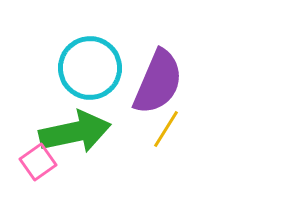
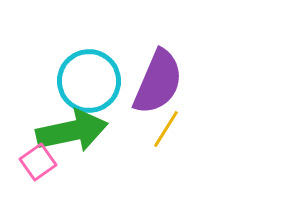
cyan circle: moved 1 px left, 13 px down
green arrow: moved 3 px left, 1 px up
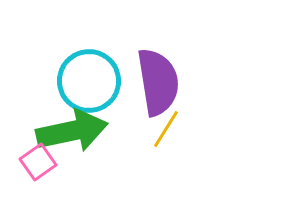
purple semicircle: rotated 32 degrees counterclockwise
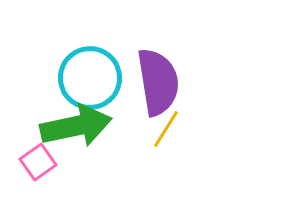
cyan circle: moved 1 px right, 3 px up
green arrow: moved 4 px right, 5 px up
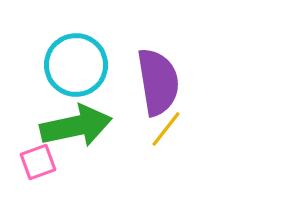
cyan circle: moved 14 px left, 13 px up
yellow line: rotated 6 degrees clockwise
pink square: rotated 15 degrees clockwise
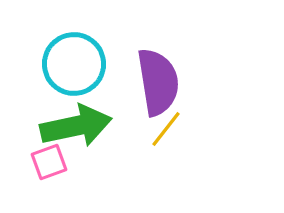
cyan circle: moved 2 px left, 1 px up
pink square: moved 11 px right
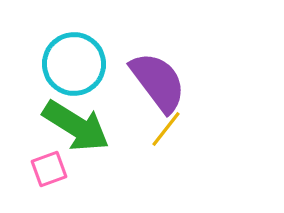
purple semicircle: rotated 28 degrees counterclockwise
green arrow: rotated 44 degrees clockwise
pink square: moved 7 px down
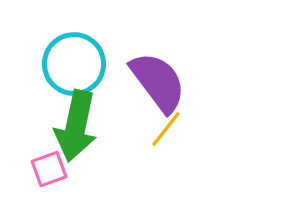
green arrow: rotated 70 degrees clockwise
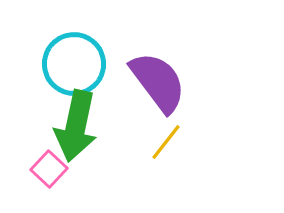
yellow line: moved 13 px down
pink square: rotated 27 degrees counterclockwise
